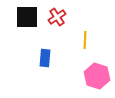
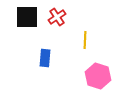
pink hexagon: moved 1 px right
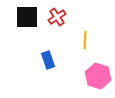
blue rectangle: moved 3 px right, 2 px down; rotated 24 degrees counterclockwise
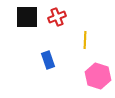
red cross: rotated 12 degrees clockwise
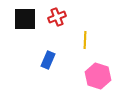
black square: moved 2 px left, 2 px down
blue rectangle: rotated 42 degrees clockwise
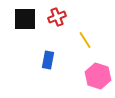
yellow line: rotated 36 degrees counterclockwise
blue rectangle: rotated 12 degrees counterclockwise
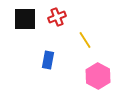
pink hexagon: rotated 10 degrees clockwise
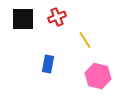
black square: moved 2 px left
blue rectangle: moved 4 px down
pink hexagon: rotated 15 degrees counterclockwise
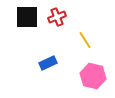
black square: moved 4 px right, 2 px up
blue rectangle: moved 1 px up; rotated 54 degrees clockwise
pink hexagon: moved 5 px left
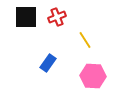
black square: moved 1 px left
blue rectangle: rotated 30 degrees counterclockwise
pink hexagon: rotated 10 degrees counterclockwise
